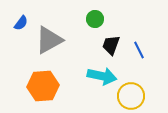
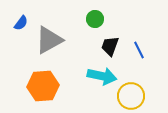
black trapezoid: moved 1 px left, 1 px down
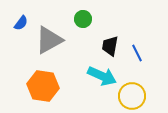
green circle: moved 12 px left
black trapezoid: rotated 10 degrees counterclockwise
blue line: moved 2 px left, 3 px down
cyan arrow: rotated 12 degrees clockwise
orange hexagon: rotated 12 degrees clockwise
yellow circle: moved 1 px right
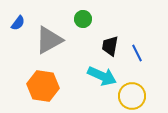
blue semicircle: moved 3 px left
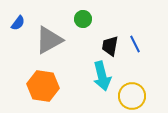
blue line: moved 2 px left, 9 px up
cyan arrow: rotated 52 degrees clockwise
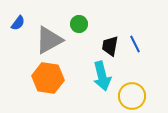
green circle: moved 4 px left, 5 px down
orange hexagon: moved 5 px right, 8 px up
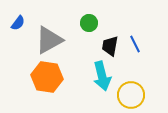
green circle: moved 10 px right, 1 px up
orange hexagon: moved 1 px left, 1 px up
yellow circle: moved 1 px left, 1 px up
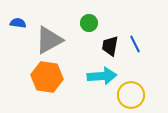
blue semicircle: rotated 119 degrees counterclockwise
cyan arrow: rotated 80 degrees counterclockwise
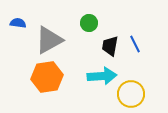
orange hexagon: rotated 16 degrees counterclockwise
yellow circle: moved 1 px up
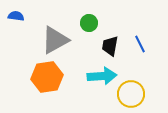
blue semicircle: moved 2 px left, 7 px up
gray triangle: moved 6 px right
blue line: moved 5 px right
